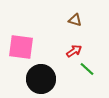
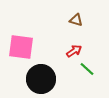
brown triangle: moved 1 px right
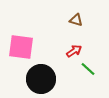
green line: moved 1 px right
